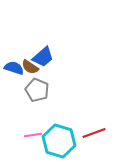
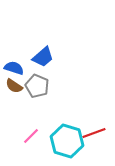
brown semicircle: moved 16 px left, 19 px down
gray pentagon: moved 4 px up
pink line: moved 2 px left, 1 px down; rotated 36 degrees counterclockwise
cyan hexagon: moved 8 px right
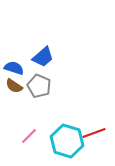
gray pentagon: moved 2 px right
pink line: moved 2 px left
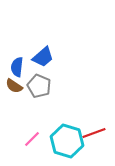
blue semicircle: moved 3 px right, 1 px up; rotated 102 degrees counterclockwise
pink line: moved 3 px right, 3 px down
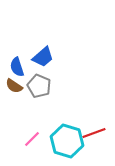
blue semicircle: rotated 24 degrees counterclockwise
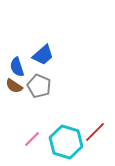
blue trapezoid: moved 2 px up
red line: moved 1 px right, 1 px up; rotated 25 degrees counterclockwise
cyan hexagon: moved 1 px left, 1 px down
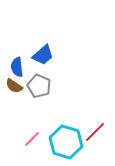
blue semicircle: rotated 12 degrees clockwise
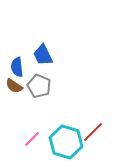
blue trapezoid: rotated 105 degrees clockwise
red line: moved 2 px left
